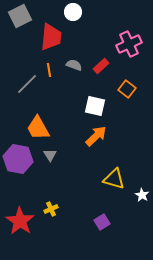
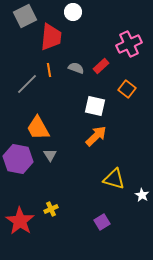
gray square: moved 5 px right
gray semicircle: moved 2 px right, 3 px down
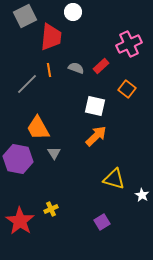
gray triangle: moved 4 px right, 2 px up
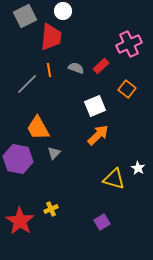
white circle: moved 10 px left, 1 px up
white square: rotated 35 degrees counterclockwise
orange arrow: moved 2 px right, 1 px up
gray triangle: rotated 16 degrees clockwise
white star: moved 4 px left, 27 px up
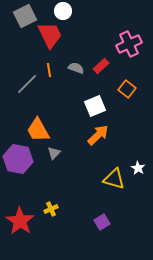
red trapezoid: moved 1 px left, 2 px up; rotated 32 degrees counterclockwise
orange trapezoid: moved 2 px down
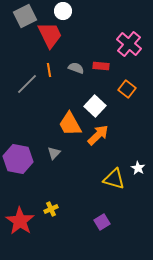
pink cross: rotated 25 degrees counterclockwise
red rectangle: rotated 49 degrees clockwise
white square: rotated 25 degrees counterclockwise
orange trapezoid: moved 32 px right, 6 px up
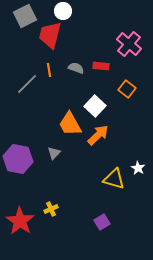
red trapezoid: rotated 140 degrees counterclockwise
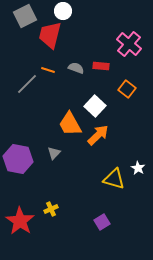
orange line: moved 1 px left; rotated 64 degrees counterclockwise
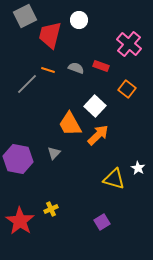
white circle: moved 16 px right, 9 px down
red rectangle: rotated 14 degrees clockwise
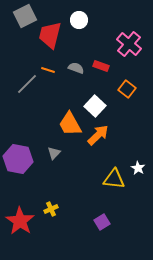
yellow triangle: rotated 10 degrees counterclockwise
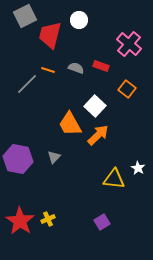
gray triangle: moved 4 px down
yellow cross: moved 3 px left, 10 px down
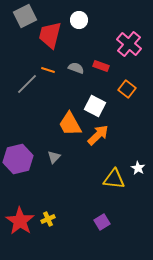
white square: rotated 15 degrees counterclockwise
purple hexagon: rotated 24 degrees counterclockwise
